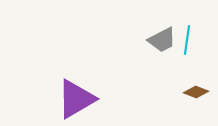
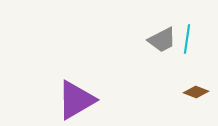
cyan line: moved 1 px up
purple triangle: moved 1 px down
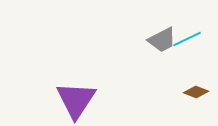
cyan line: rotated 56 degrees clockwise
purple triangle: rotated 27 degrees counterclockwise
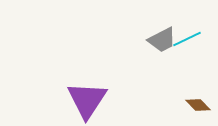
brown diamond: moved 2 px right, 13 px down; rotated 25 degrees clockwise
purple triangle: moved 11 px right
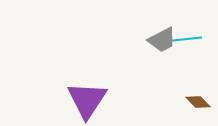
cyan line: rotated 20 degrees clockwise
brown diamond: moved 3 px up
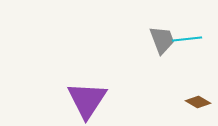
gray trapezoid: rotated 84 degrees counterclockwise
brown diamond: rotated 15 degrees counterclockwise
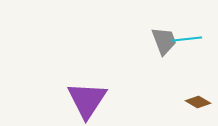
gray trapezoid: moved 2 px right, 1 px down
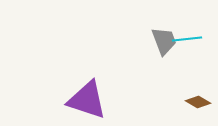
purple triangle: rotated 45 degrees counterclockwise
